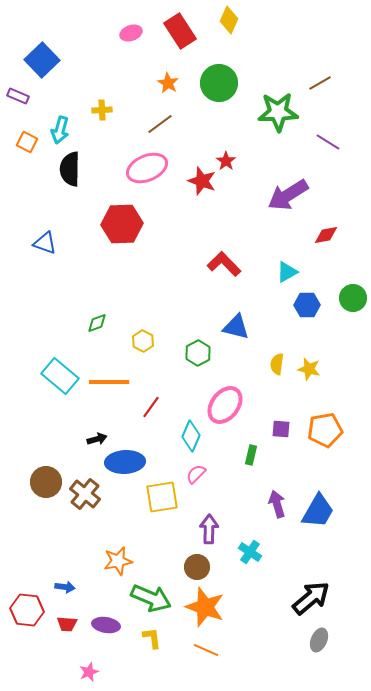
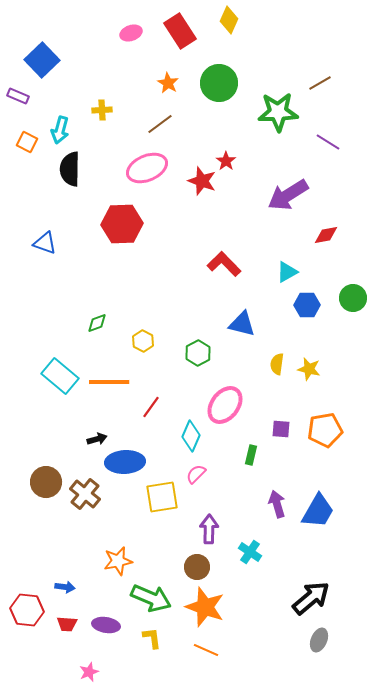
blue triangle at (236, 327): moved 6 px right, 3 px up
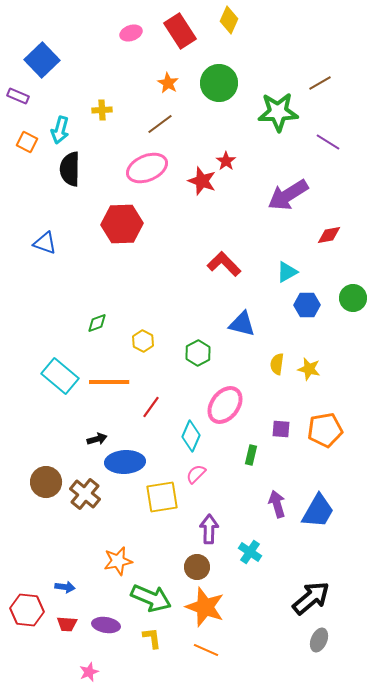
red diamond at (326, 235): moved 3 px right
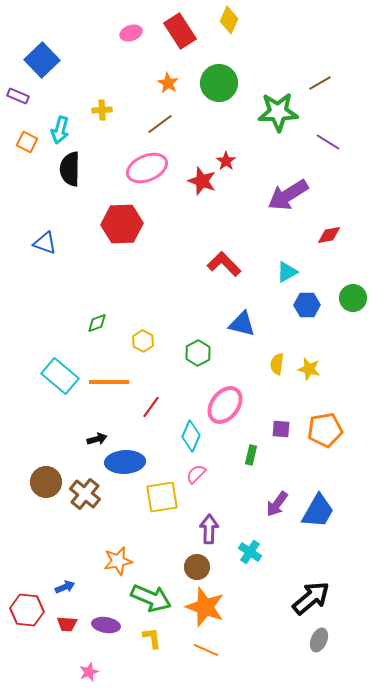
purple arrow at (277, 504): rotated 128 degrees counterclockwise
blue arrow at (65, 587): rotated 30 degrees counterclockwise
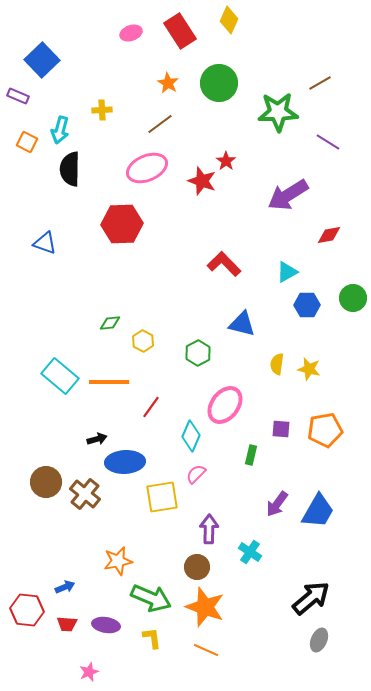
green diamond at (97, 323): moved 13 px right; rotated 15 degrees clockwise
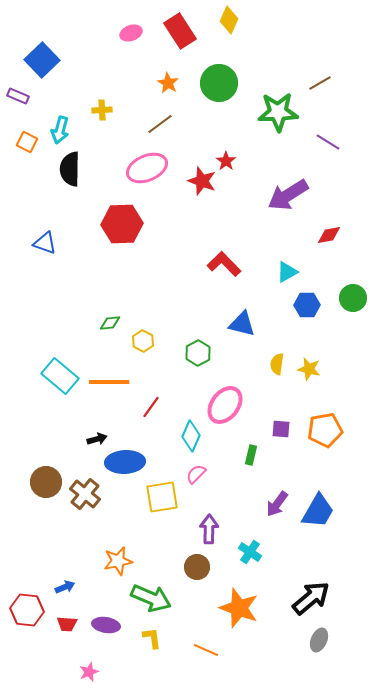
orange star at (205, 607): moved 34 px right, 1 px down
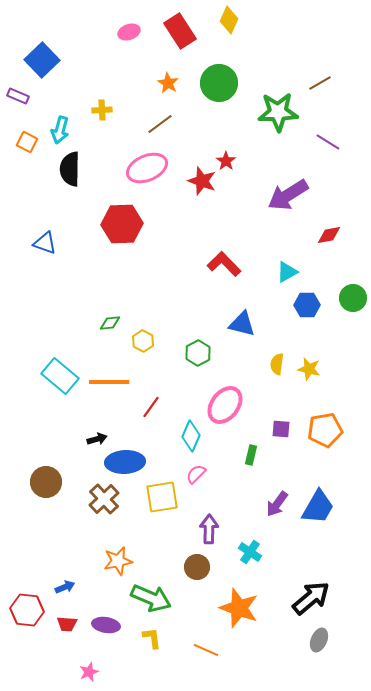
pink ellipse at (131, 33): moved 2 px left, 1 px up
brown cross at (85, 494): moved 19 px right, 5 px down; rotated 8 degrees clockwise
blue trapezoid at (318, 511): moved 4 px up
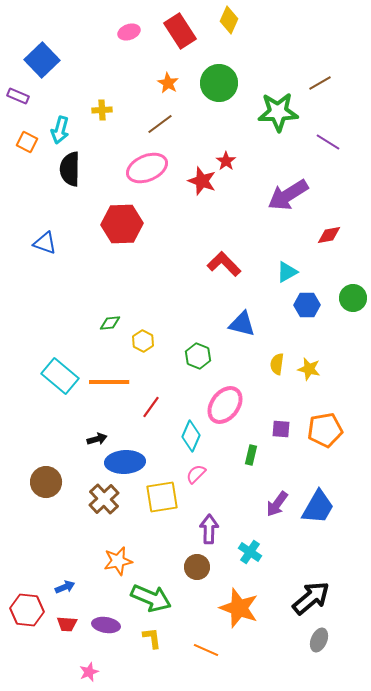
green hexagon at (198, 353): moved 3 px down; rotated 10 degrees counterclockwise
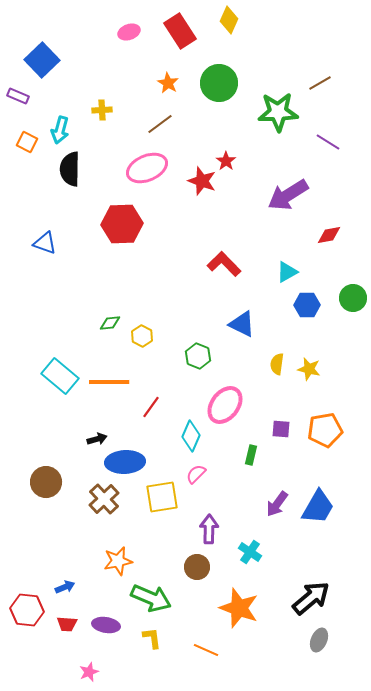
blue triangle at (242, 324): rotated 12 degrees clockwise
yellow hexagon at (143, 341): moved 1 px left, 5 px up
